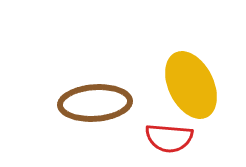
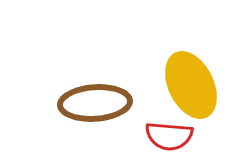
red semicircle: moved 2 px up
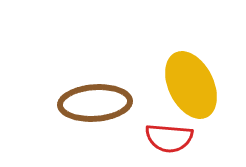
red semicircle: moved 2 px down
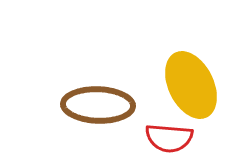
brown ellipse: moved 3 px right, 2 px down; rotated 6 degrees clockwise
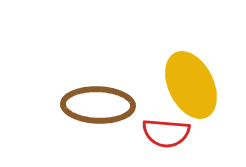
red semicircle: moved 3 px left, 5 px up
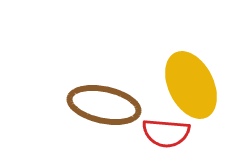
brown ellipse: moved 6 px right; rotated 10 degrees clockwise
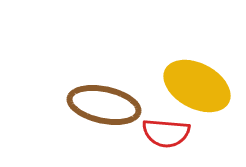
yellow ellipse: moved 6 px right, 1 px down; rotated 36 degrees counterclockwise
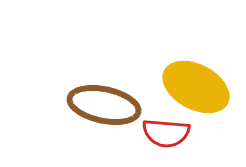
yellow ellipse: moved 1 px left, 1 px down
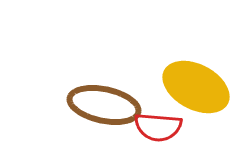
red semicircle: moved 8 px left, 6 px up
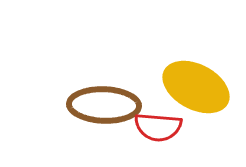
brown ellipse: rotated 10 degrees counterclockwise
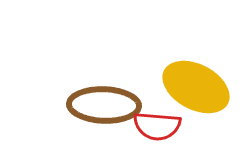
red semicircle: moved 1 px left, 1 px up
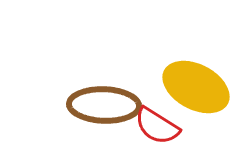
red semicircle: rotated 27 degrees clockwise
